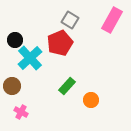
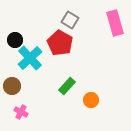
pink rectangle: moved 3 px right, 3 px down; rotated 45 degrees counterclockwise
red pentagon: rotated 20 degrees counterclockwise
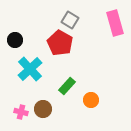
cyan cross: moved 11 px down
brown circle: moved 31 px right, 23 px down
pink cross: rotated 16 degrees counterclockwise
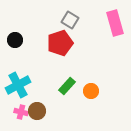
red pentagon: rotated 25 degrees clockwise
cyan cross: moved 12 px left, 16 px down; rotated 15 degrees clockwise
orange circle: moved 9 px up
brown circle: moved 6 px left, 2 px down
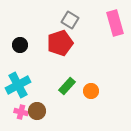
black circle: moved 5 px right, 5 px down
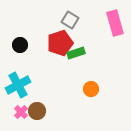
green rectangle: moved 9 px right, 33 px up; rotated 30 degrees clockwise
orange circle: moved 2 px up
pink cross: rotated 32 degrees clockwise
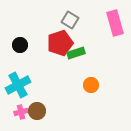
orange circle: moved 4 px up
pink cross: rotated 32 degrees clockwise
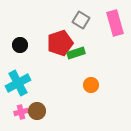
gray square: moved 11 px right
cyan cross: moved 2 px up
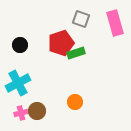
gray square: moved 1 px up; rotated 12 degrees counterclockwise
red pentagon: moved 1 px right
orange circle: moved 16 px left, 17 px down
pink cross: moved 1 px down
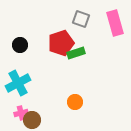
brown circle: moved 5 px left, 9 px down
